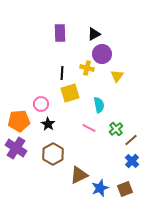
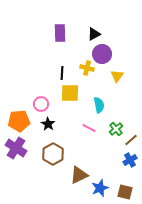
yellow square: rotated 18 degrees clockwise
blue cross: moved 2 px left, 1 px up; rotated 16 degrees clockwise
brown square: moved 3 px down; rotated 35 degrees clockwise
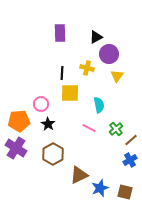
black triangle: moved 2 px right, 3 px down
purple circle: moved 7 px right
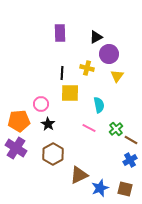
brown line: rotated 72 degrees clockwise
brown square: moved 3 px up
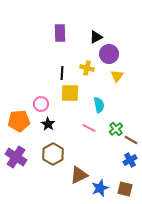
purple cross: moved 9 px down
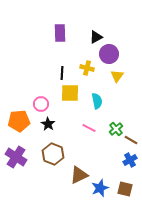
cyan semicircle: moved 2 px left, 4 px up
brown hexagon: rotated 10 degrees counterclockwise
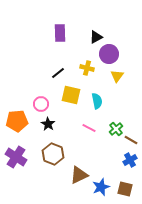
black line: moved 4 px left; rotated 48 degrees clockwise
yellow square: moved 1 px right, 2 px down; rotated 12 degrees clockwise
orange pentagon: moved 2 px left
blue star: moved 1 px right, 1 px up
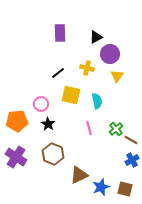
purple circle: moved 1 px right
pink line: rotated 48 degrees clockwise
blue cross: moved 2 px right
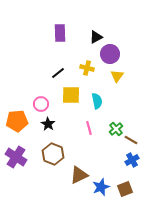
yellow square: rotated 12 degrees counterclockwise
brown square: rotated 35 degrees counterclockwise
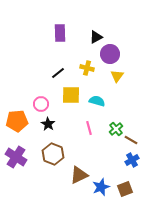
cyan semicircle: rotated 63 degrees counterclockwise
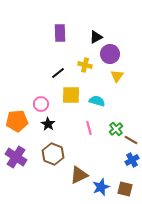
yellow cross: moved 2 px left, 3 px up
brown square: rotated 35 degrees clockwise
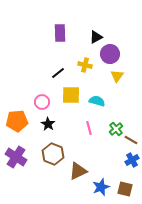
pink circle: moved 1 px right, 2 px up
brown triangle: moved 1 px left, 4 px up
